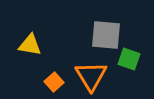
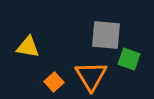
yellow triangle: moved 2 px left, 2 px down
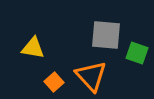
yellow triangle: moved 5 px right, 1 px down
green square: moved 8 px right, 6 px up
orange triangle: rotated 12 degrees counterclockwise
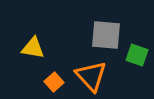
green square: moved 2 px down
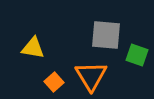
orange triangle: rotated 12 degrees clockwise
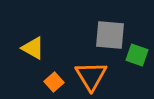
gray square: moved 4 px right
yellow triangle: rotated 20 degrees clockwise
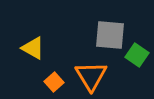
green square: rotated 15 degrees clockwise
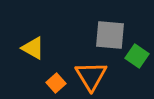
green square: moved 1 px down
orange square: moved 2 px right, 1 px down
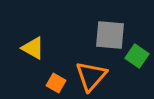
orange triangle: rotated 12 degrees clockwise
orange square: rotated 18 degrees counterclockwise
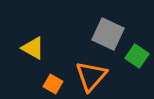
gray square: moved 2 px left, 1 px up; rotated 20 degrees clockwise
orange square: moved 3 px left, 1 px down
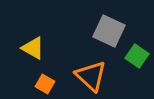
gray square: moved 1 px right, 3 px up
orange triangle: rotated 28 degrees counterclockwise
orange square: moved 8 px left
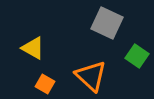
gray square: moved 2 px left, 8 px up
